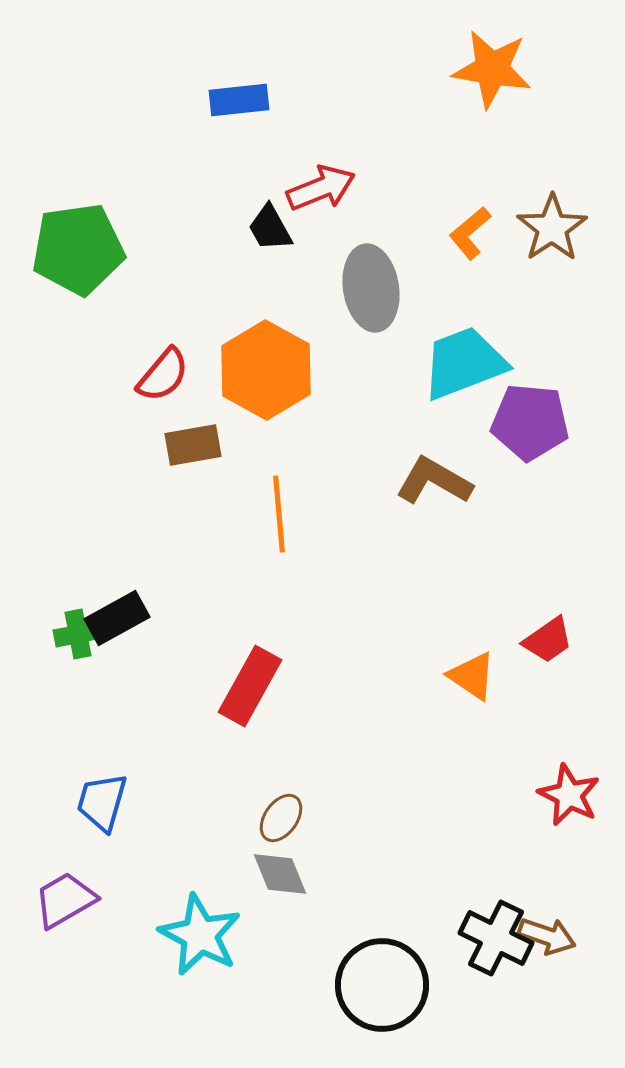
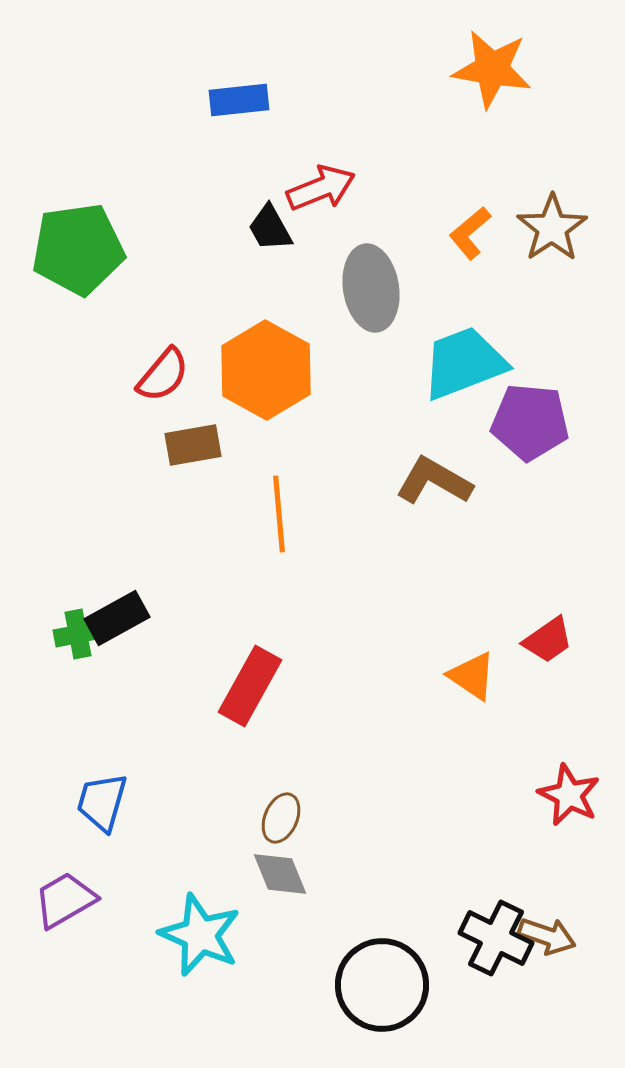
brown ellipse: rotated 12 degrees counterclockwise
cyan star: rotated 4 degrees counterclockwise
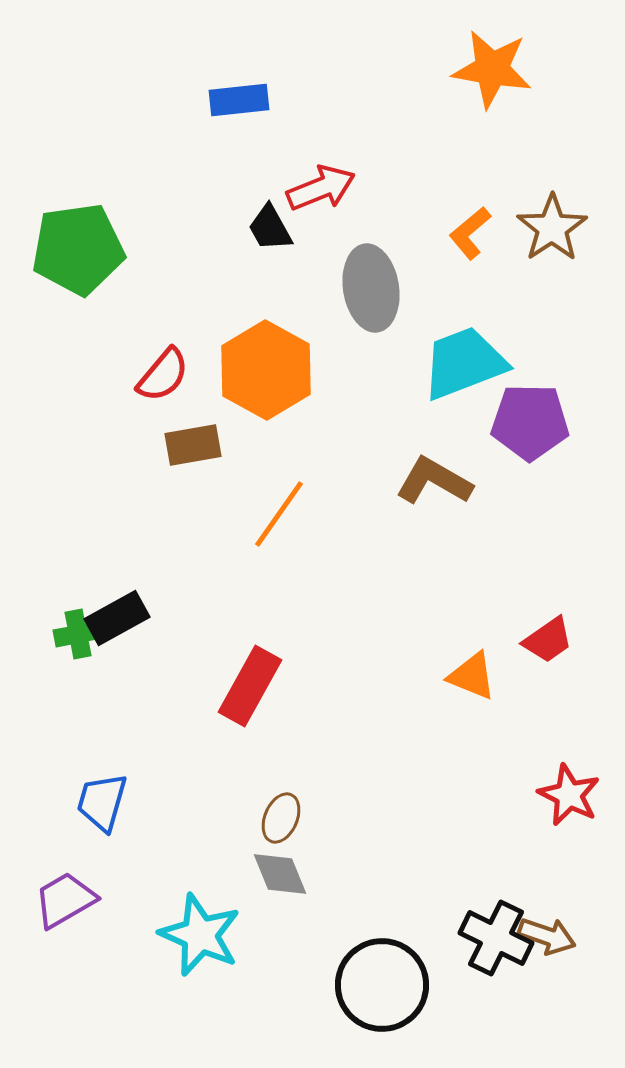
purple pentagon: rotated 4 degrees counterclockwise
orange line: rotated 40 degrees clockwise
orange triangle: rotated 12 degrees counterclockwise
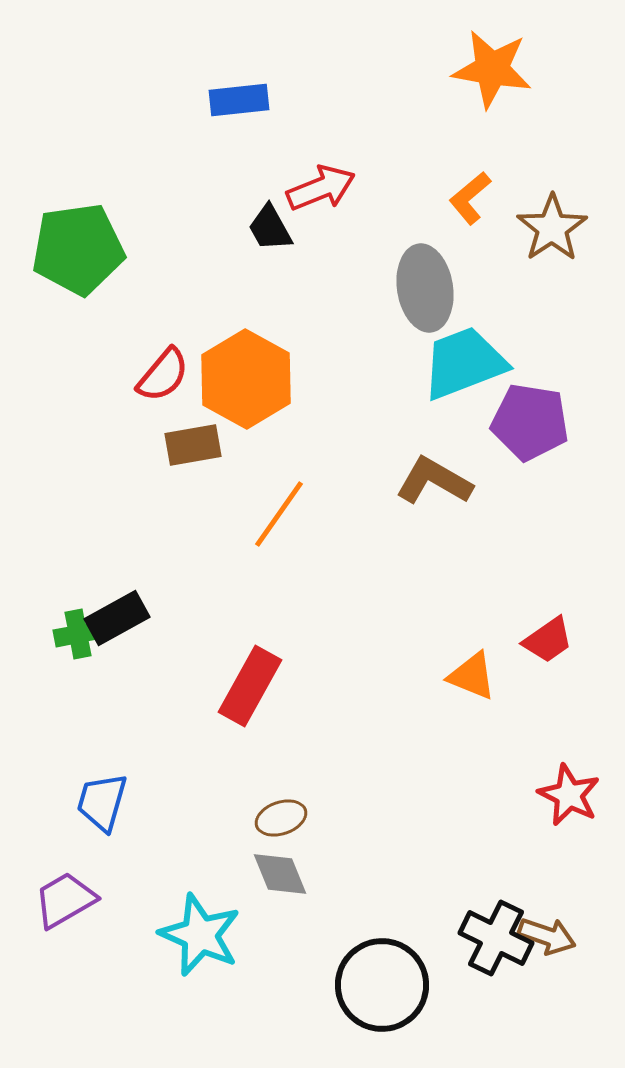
orange L-shape: moved 35 px up
gray ellipse: moved 54 px right
orange hexagon: moved 20 px left, 9 px down
purple pentagon: rotated 8 degrees clockwise
brown ellipse: rotated 48 degrees clockwise
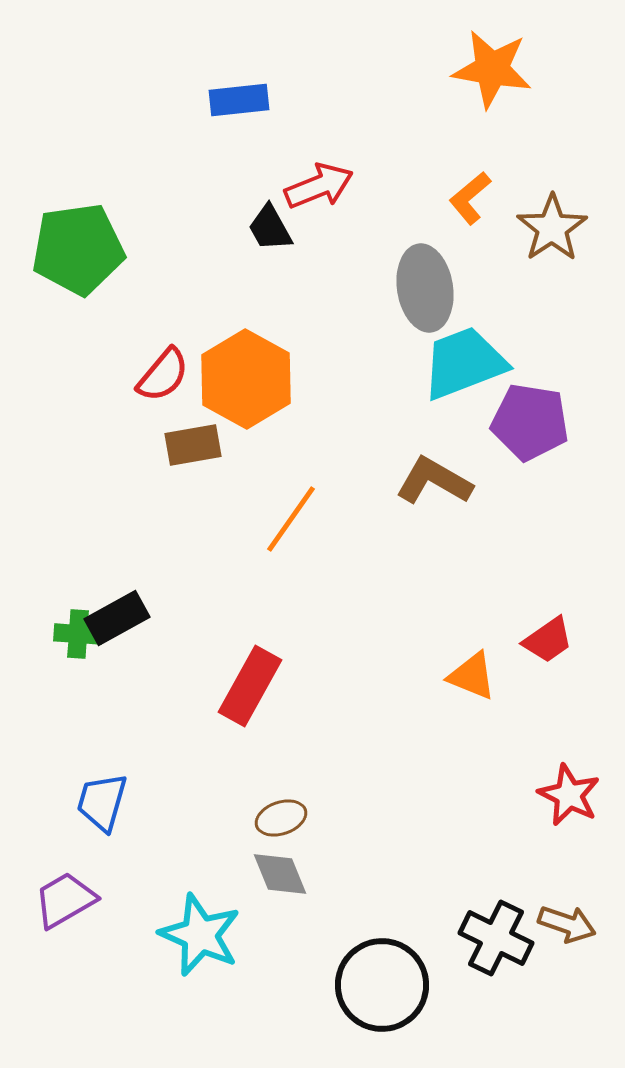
red arrow: moved 2 px left, 2 px up
orange line: moved 12 px right, 5 px down
green cross: rotated 15 degrees clockwise
brown arrow: moved 20 px right, 12 px up
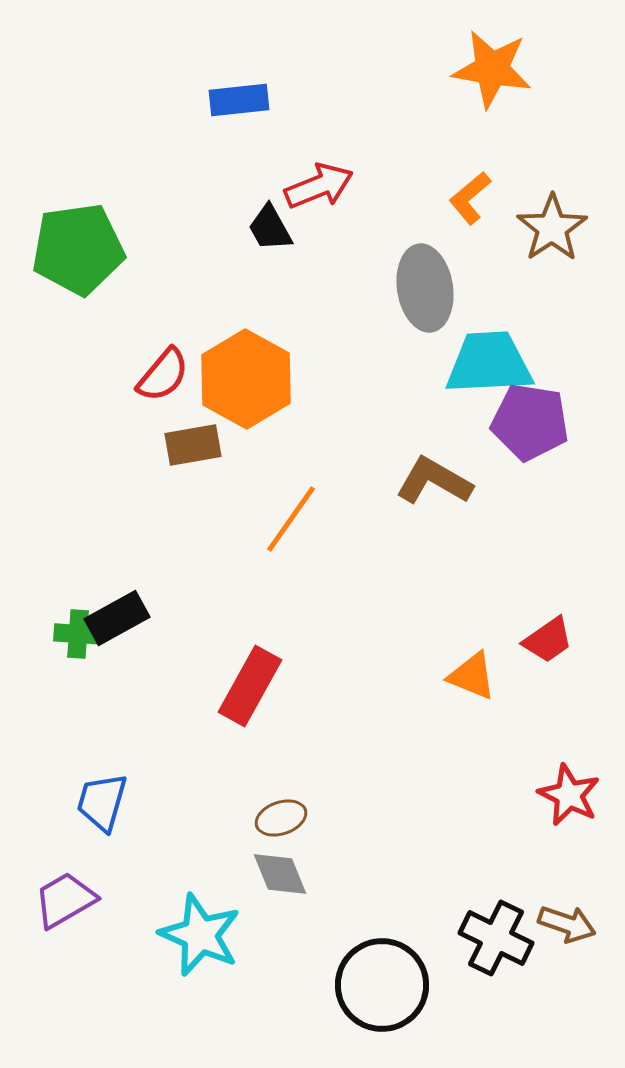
cyan trapezoid: moved 25 px right; rotated 18 degrees clockwise
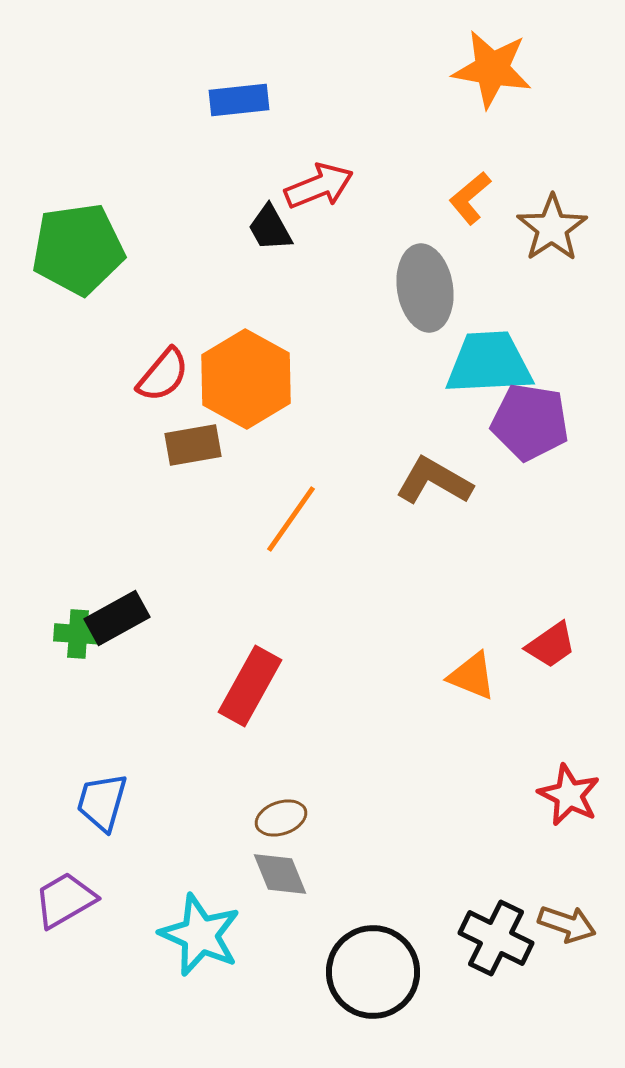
red trapezoid: moved 3 px right, 5 px down
black circle: moved 9 px left, 13 px up
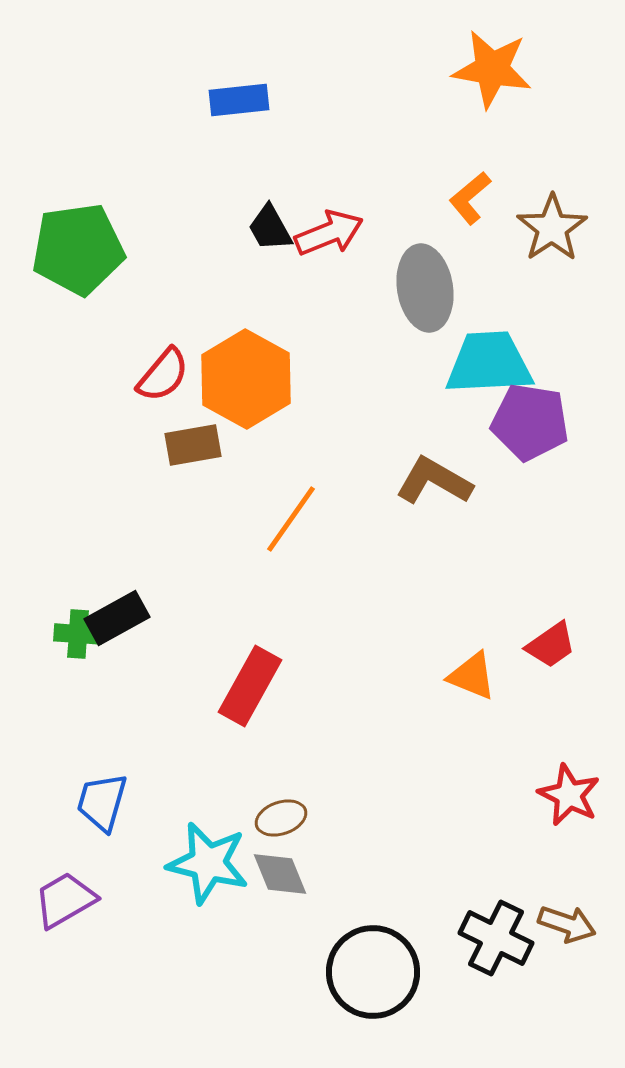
red arrow: moved 10 px right, 47 px down
cyan star: moved 8 px right, 72 px up; rotated 10 degrees counterclockwise
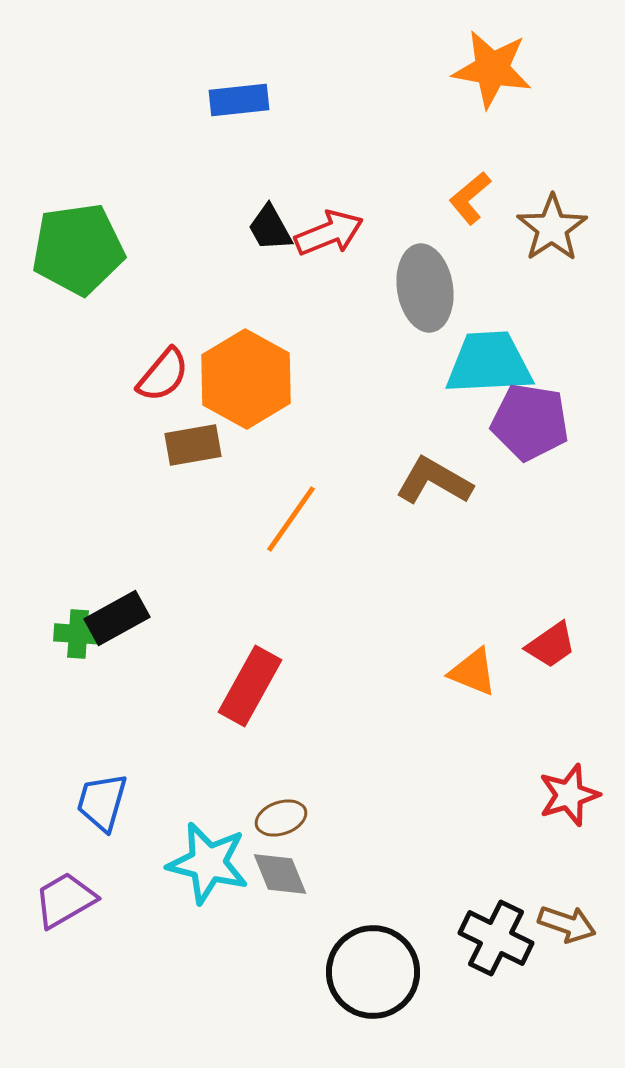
orange triangle: moved 1 px right, 4 px up
red star: rotated 28 degrees clockwise
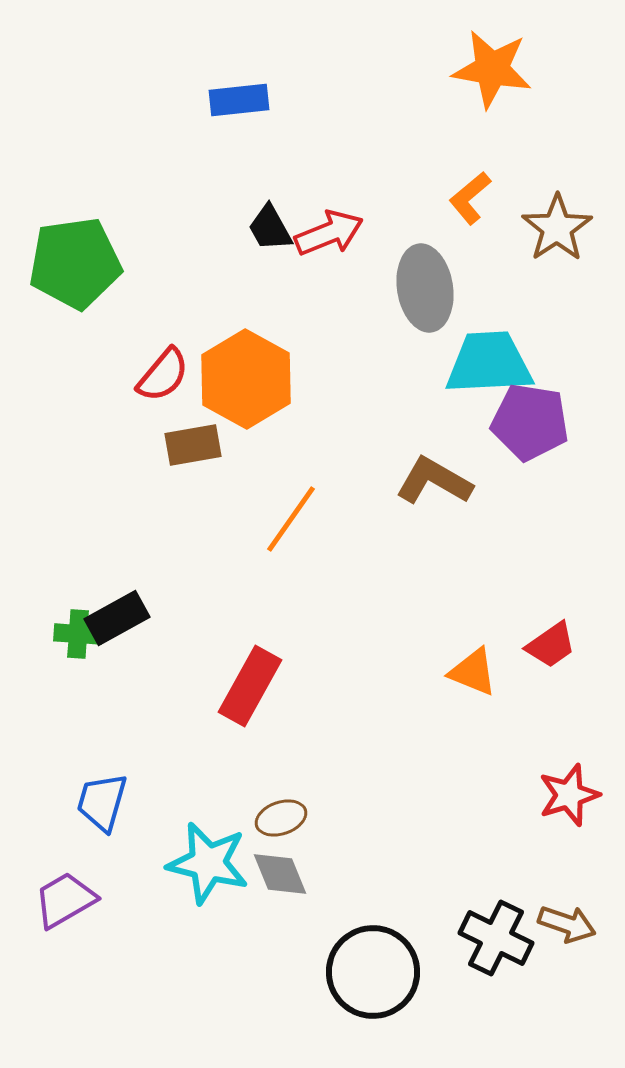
brown star: moved 5 px right
green pentagon: moved 3 px left, 14 px down
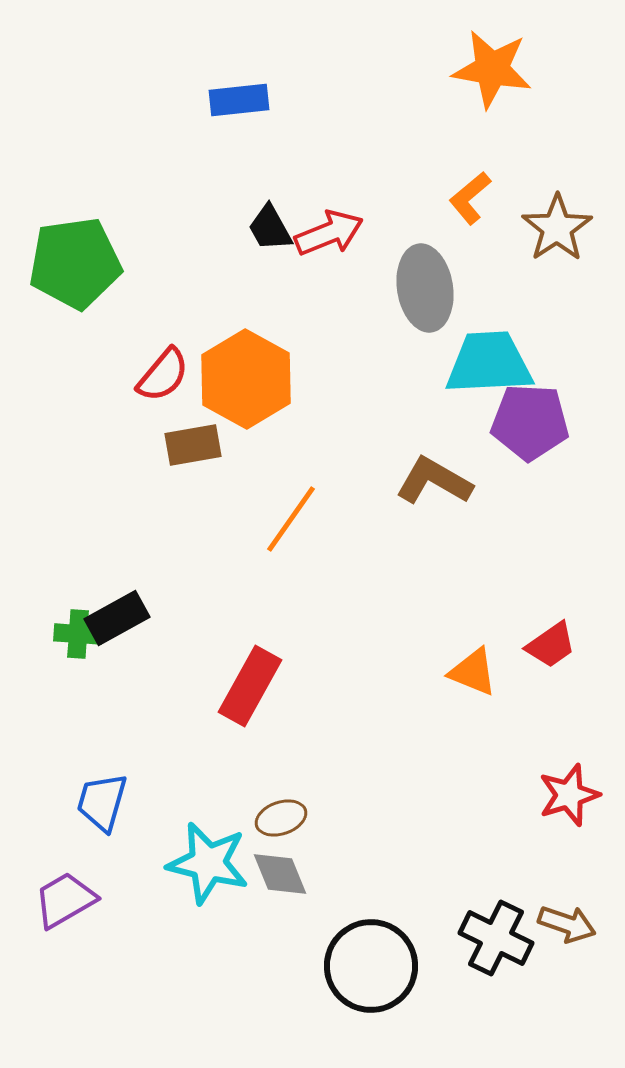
purple pentagon: rotated 6 degrees counterclockwise
black circle: moved 2 px left, 6 px up
